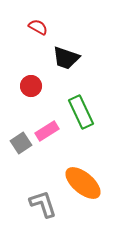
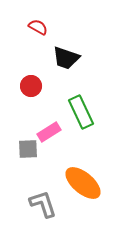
pink rectangle: moved 2 px right, 1 px down
gray square: moved 7 px right, 6 px down; rotated 30 degrees clockwise
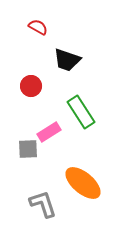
black trapezoid: moved 1 px right, 2 px down
green rectangle: rotated 8 degrees counterclockwise
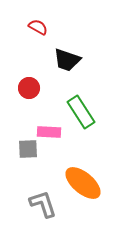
red circle: moved 2 px left, 2 px down
pink rectangle: rotated 35 degrees clockwise
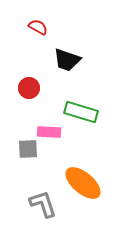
green rectangle: rotated 40 degrees counterclockwise
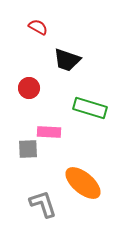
green rectangle: moved 9 px right, 4 px up
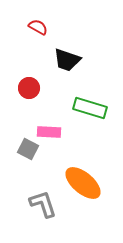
gray square: rotated 30 degrees clockwise
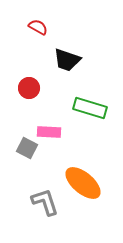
gray square: moved 1 px left, 1 px up
gray L-shape: moved 2 px right, 2 px up
